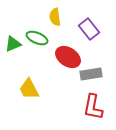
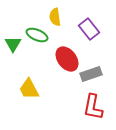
green ellipse: moved 3 px up
green triangle: rotated 36 degrees counterclockwise
red ellipse: moved 1 px left, 2 px down; rotated 20 degrees clockwise
gray rectangle: rotated 10 degrees counterclockwise
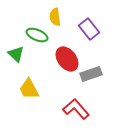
green triangle: moved 3 px right, 10 px down; rotated 18 degrees counterclockwise
red L-shape: moved 17 px left, 2 px down; rotated 128 degrees clockwise
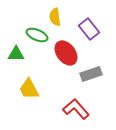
green triangle: rotated 42 degrees counterclockwise
red ellipse: moved 1 px left, 6 px up
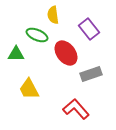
yellow semicircle: moved 2 px left, 2 px up
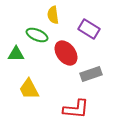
purple rectangle: rotated 20 degrees counterclockwise
red L-shape: rotated 136 degrees clockwise
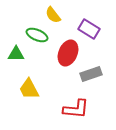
yellow semicircle: rotated 30 degrees counterclockwise
red ellipse: moved 2 px right; rotated 60 degrees clockwise
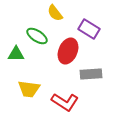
yellow semicircle: moved 2 px right, 2 px up
green ellipse: moved 1 px down; rotated 10 degrees clockwise
red ellipse: moved 2 px up
gray rectangle: rotated 15 degrees clockwise
yellow trapezoid: rotated 55 degrees counterclockwise
red L-shape: moved 11 px left, 7 px up; rotated 28 degrees clockwise
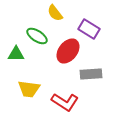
red ellipse: rotated 15 degrees clockwise
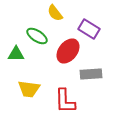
red L-shape: moved 1 px up; rotated 56 degrees clockwise
